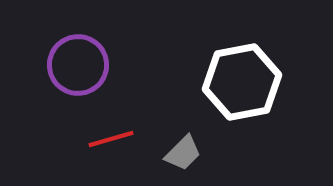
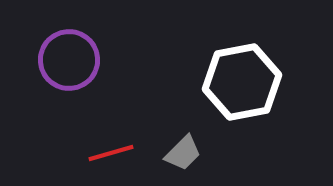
purple circle: moved 9 px left, 5 px up
red line: moved 14 px down
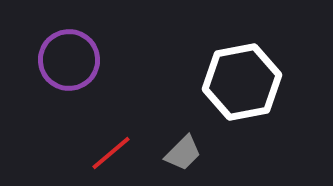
red line: rotated 24 degrees counterclockwise
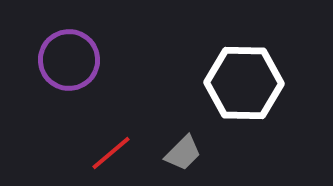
white hexagon: moved 2 px right, 1 px down; rotated 12 degrees clockwise
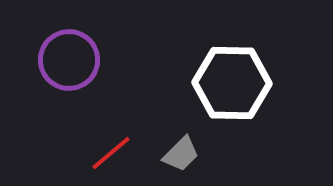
white hexagon: moved 12 px left
gray trapezoid: moved 2 px left, 1 px down
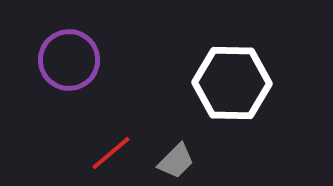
gray trapezoid: moved 5 px left, 7 px down
